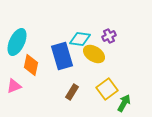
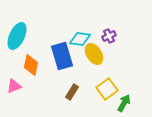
cyan ellipse: moved 6 px up
yellow ellipse: rotated 25 degrees clockwise
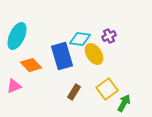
orange diamond: rotated 55 degrees counterclockwise
brown rectangle: moved 2 px right
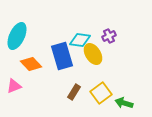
cyan diamond: moved 1 px down
yellow ellipse: moved 1 px left
orange diamond: moved 1 px up
yellow square: moved 6 px left, 4 px down
green arrow: rotated 102 degrees counterclockwise
